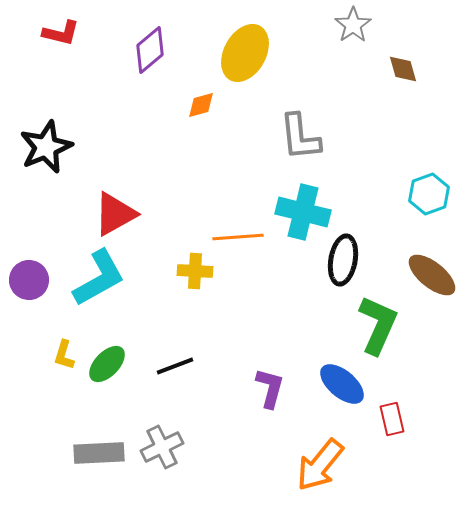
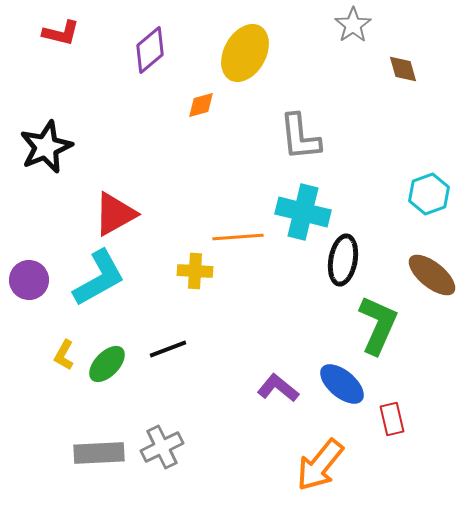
yellow L-shape: rotated 12 degrees clockwise
black line: moved 7 px left, 17 px up
purple L-shape: moved 8 px right; rotated 66 degrees counterclockwise
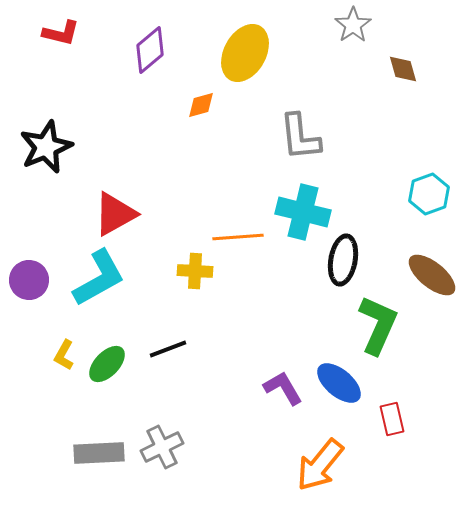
blue ellipse: moved 3 px left, 1 px up
purple L-shape: moved 5 px right; rotated 21 degrees clockwise
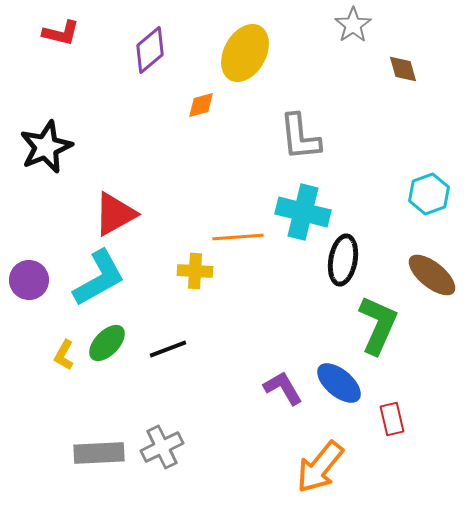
green ellipse: moved 21 px up
orange arrow: moved 2 px down
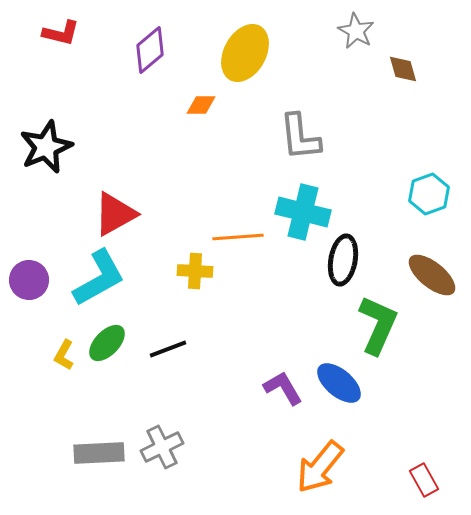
gray star: moved 3 px right, 6 px down; rotated 9 degrees counterclockwise
orange diamond: rotated 16 degrees clockwise
red rectangle: moved 32 px right, 61 px down; rotated 16 degrees counterclockwise
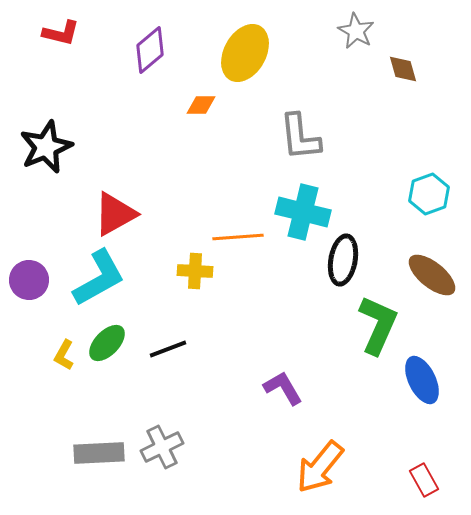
blue ellipse: moved 83 px right, 3 px up; rotated 24 degrees clockwise
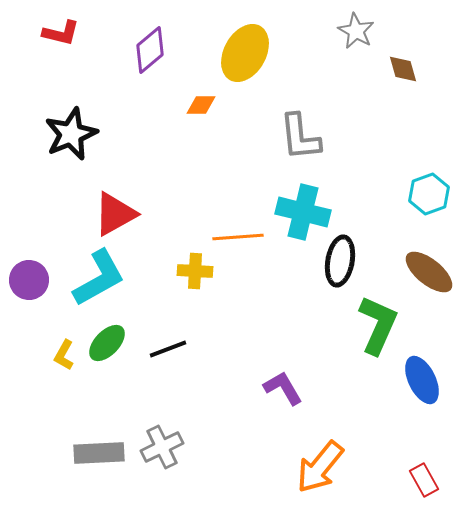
black star: moved 25 px right, 13 px up
black ellipse: moved 3 px left, 1 px down
brown ellipse: moved 3 px left, 3 px up
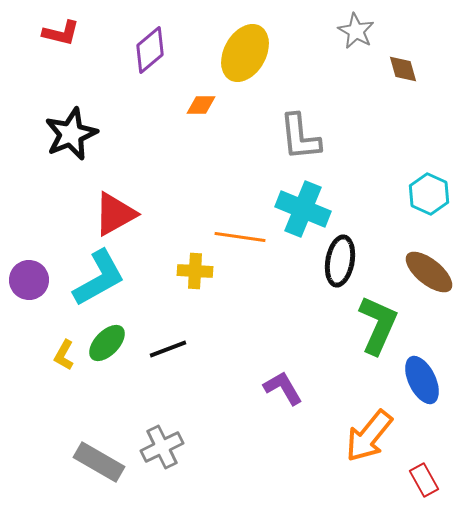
cyan hexagon: rotated 15 degrees counterclockwise
cyan cross: moved 3 px up; rotated 8 degrees clockwise
orange line: moved 2 px right; rotated 12 degrees clockwise
gray rectangle: moved 9 px down; rotated 33 degrees clockwise
orange arrow: moved 49 px right, 31 px up
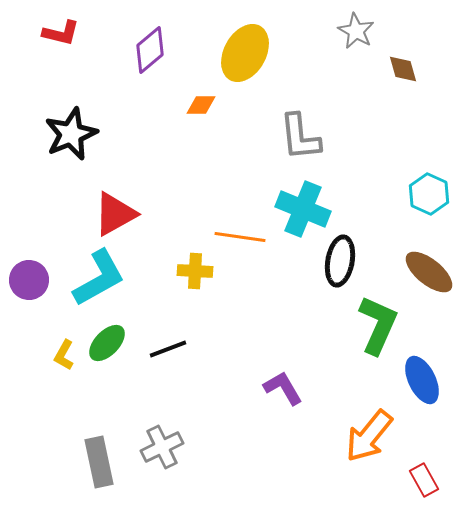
gray rectangle: rotated 48 degrees clockwise
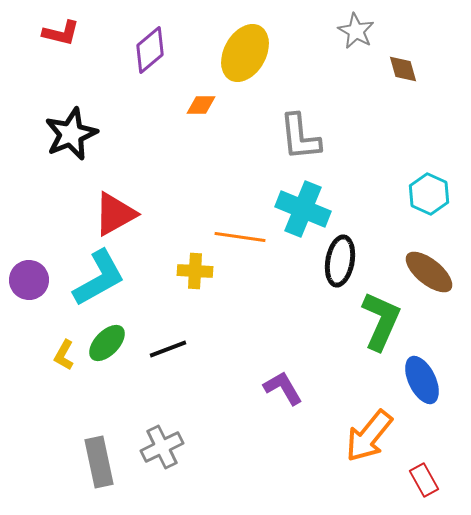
green L-shape: moved 3 px right, 4 px up
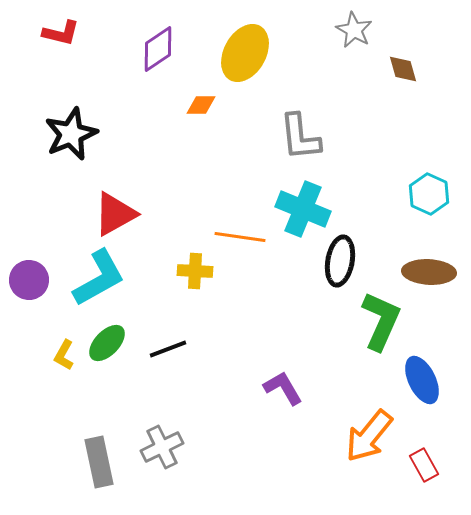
gray star: moved 2 px left, 1 px up
purple diamond: moved 8 px right, 1 px up; rotated 6 degrees clockwise
brown ellipse: rotated 36 degrees counterclockwise
red rectangle: moved 15 px up
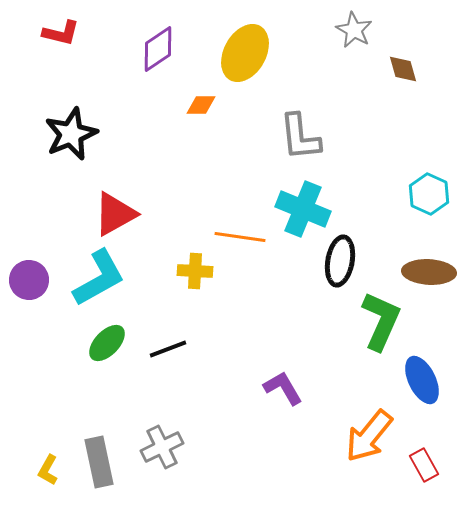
yellow L-shape: moved 16 px left, 115 px down
